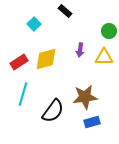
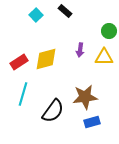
cyan square: moved 2 px right, 9 px up
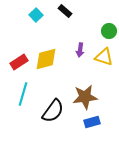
yellow triangle: rotated 18 degrees clockwise
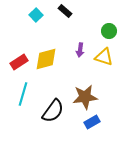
blue rectangle: rotated 14 degrees counterclockwise
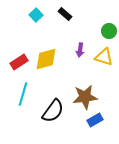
black rectangle: moved 3 px down
blue rectangle: moved 3 px right, 2 px up
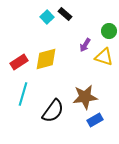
cyan square: moved 11 px right, 2 px down
purple arrow: moved 5 px right, 5 px up; rotated 24 degrees clockwise
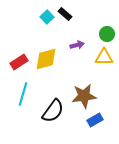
green circle: moved 2 px left, 3 px down
purple arrow: moved 8 px left; rotated 136 degrees counterclockwise
yellow triangle: rotated 18 degrees counterclockwise
brown star: moved 1 px left, 1 px up
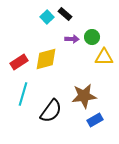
green circle: moved 15 px left, 3 px down
purple arrow: moved 5 px left, 6 px up; rotated 16 degrees clockwise
black semicircle: moved 2 px left
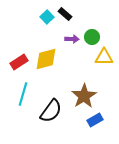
brown star: rotated 25 degrees counterclockwise
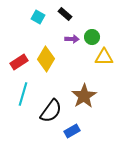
cyan square: moved 9 px left; rotated 16 degrees counterclockwise
yellow diamond: rotated 45 degrees counterclockwise
blue rectangle: moved 23 px left, 11 px down
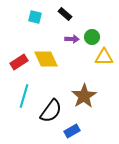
cyan square: moved 3 px left; rotated 16 degrees counterclockwise
yellow diamond: rotated 55 degrees counterclockwise
cyan line: moved 1 px right, 2 px down
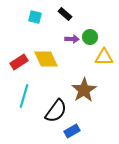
green circle: moved 2 px left
brown star: moved 6 px up
black semicircle: moved 5 px right
